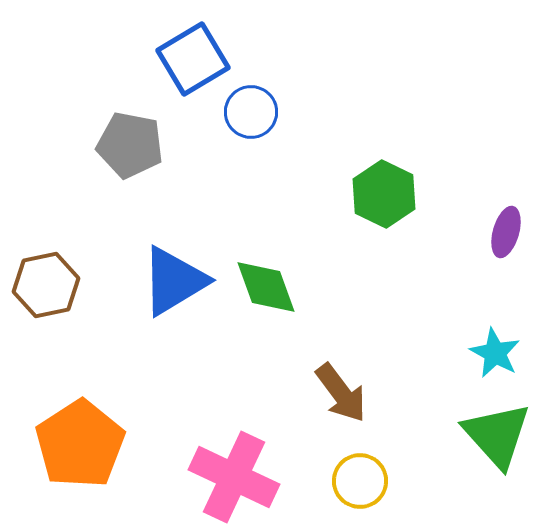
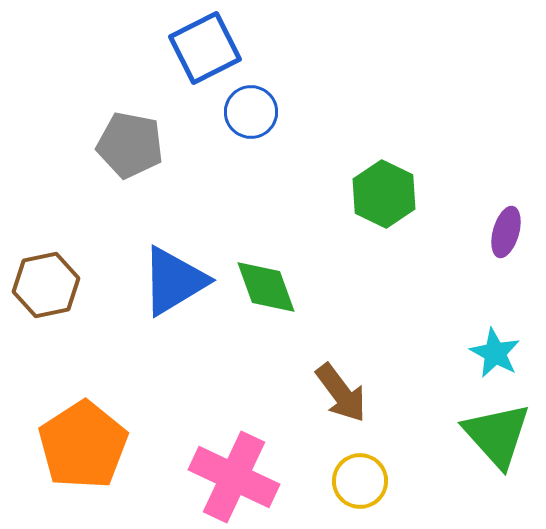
blue square: moved 12 px right, 11 px up; rotated 4 degrees clockwise
orange pentagon: moved 3 px right, 1 px down
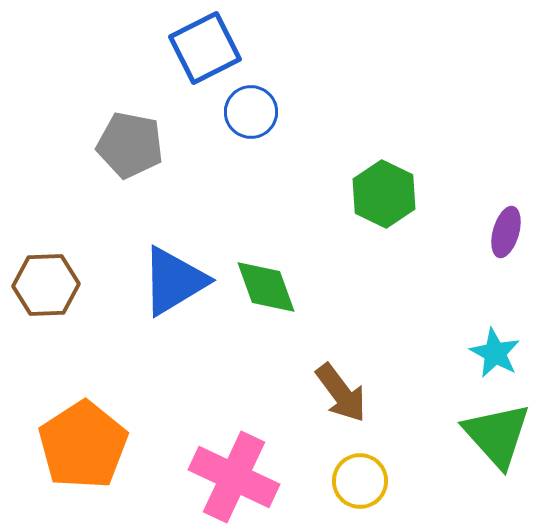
brown hexagon: rotated 10 degrees clockwise
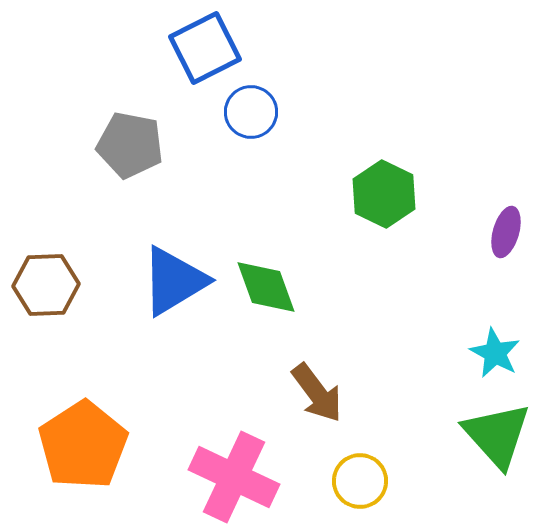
brown arrow: moved 24 px left
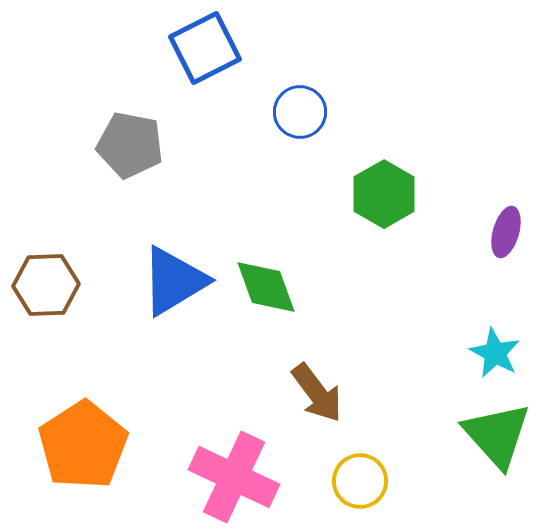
blue circle: moved 49 px right
green hexagon: rotated 4 degrees clockwise
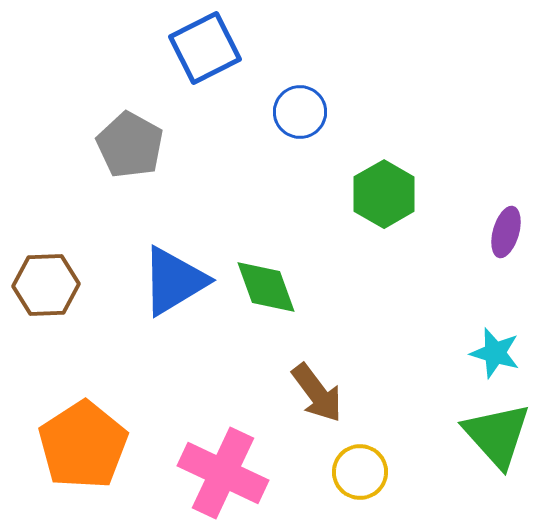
gray pentagon: rotated 18 degrees clockwise
cyan star: rotated 12 degrees counterclockwise
pink cross: moved 11 px left, 4 px up
yellow circle: moved 9 px up
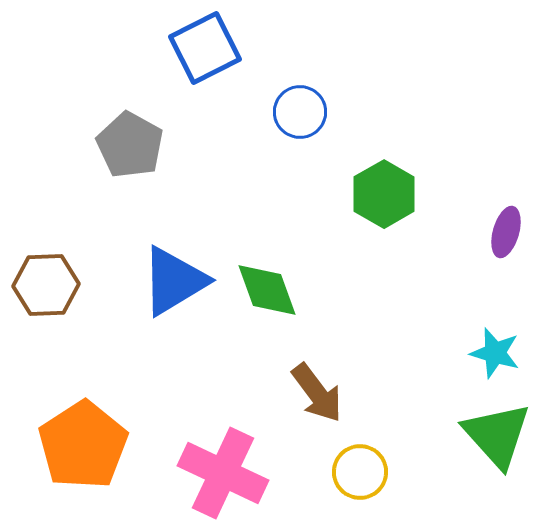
green diamond: moved 1 px right, 3 px down
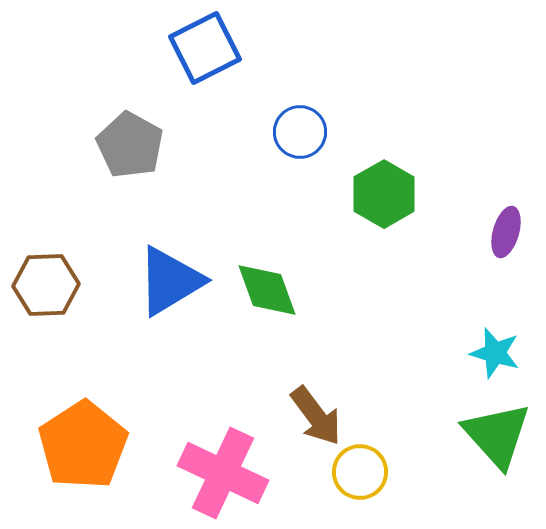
blue circle: moved 20 px down
blue triangle: moved 4 px left
brown arrow: moved 1 px left, 23 px down
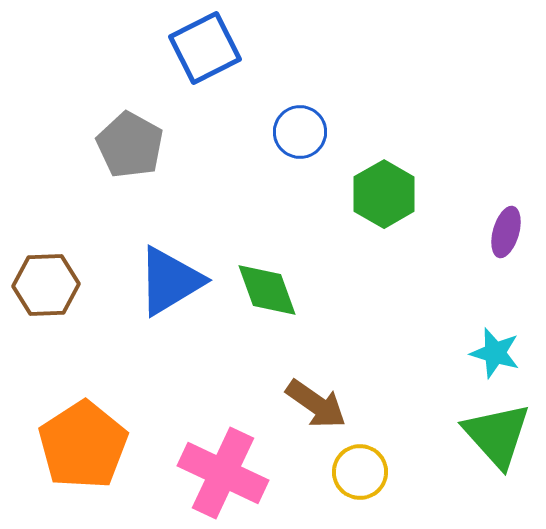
brown arrow: moved 12 px up; rotated 18 degrees counterclockwise
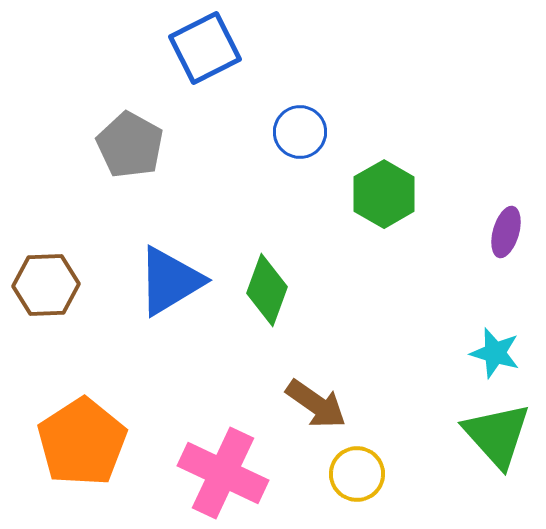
green diamond: rotated 40 degrees clockwise
orange pentagon: moved 1 px left, 3 px up
yellow circle: moved 3 px left, 2 px down
